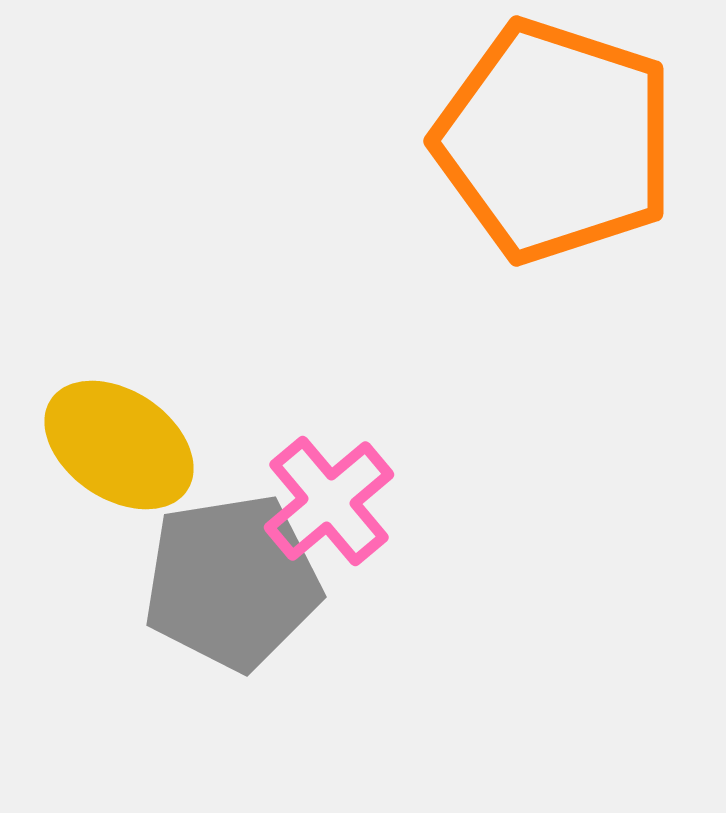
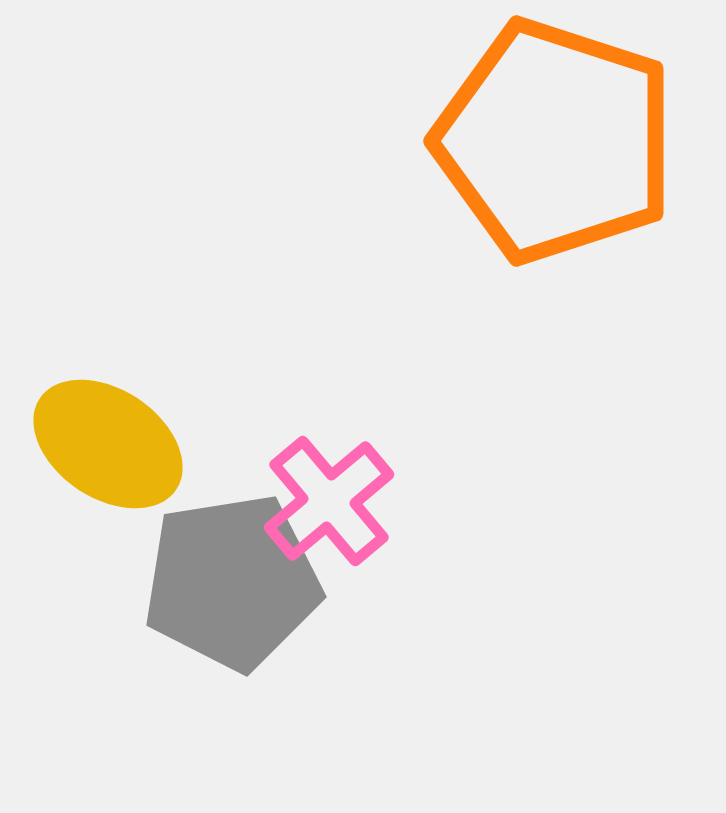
yellow ellipse: moved 11 px left, 1 px up
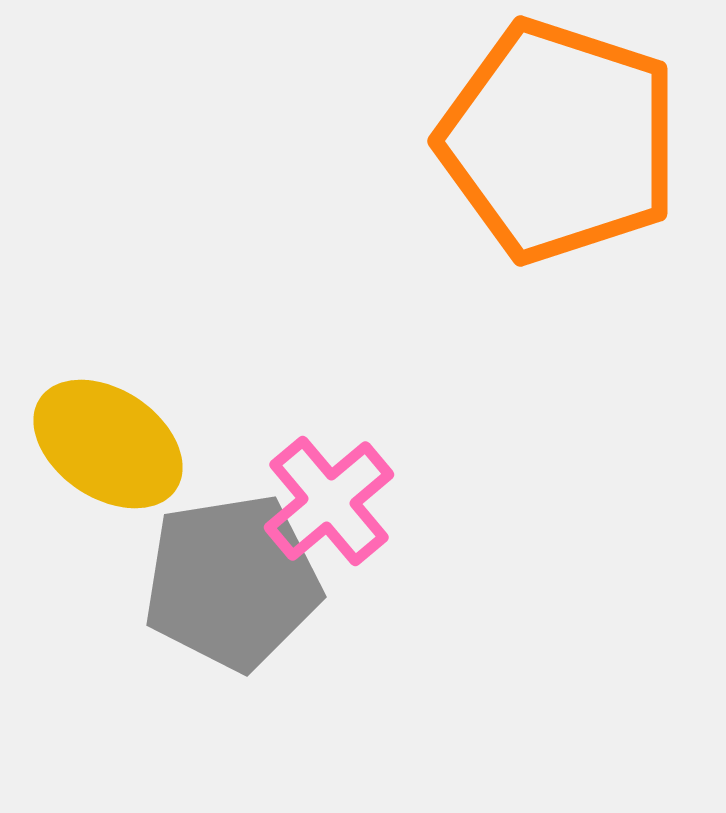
orange pentagon: moved 4 px right
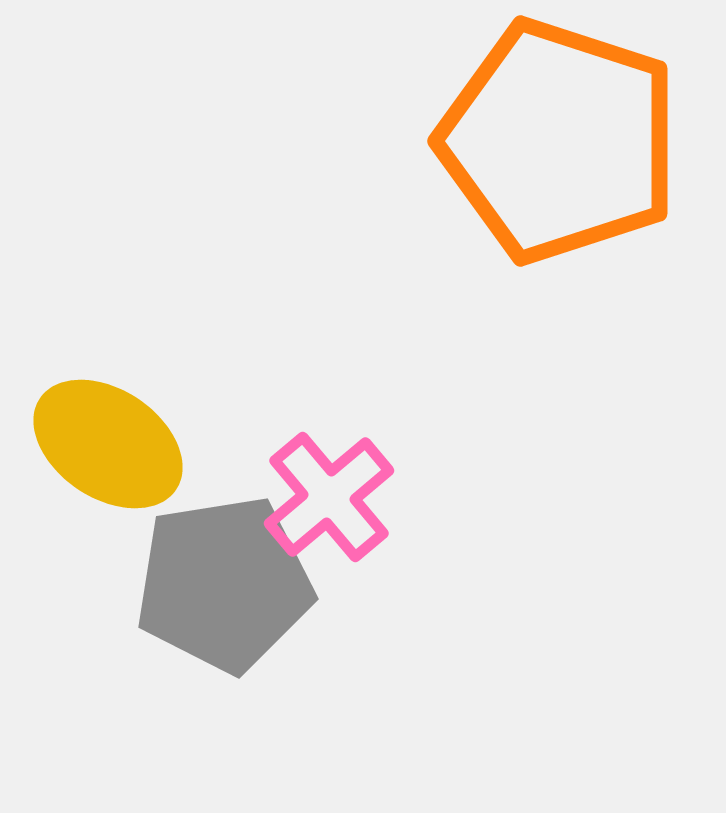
pink cross: moved 4 px up
gray pentagon: moved 8 px left, 2 px down
